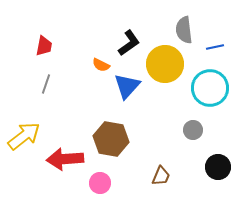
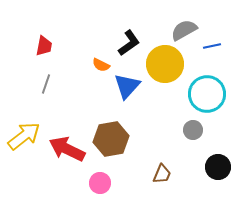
gray semicircle: rotated 68 degrees clockwise
blue line: moved 3 px left, 1 px up
cyan circle: moved 3 px left, 6 px down
brown hexagon: rotated 20 degrees counterclockwise
red arrow: moved 2 px right, 10 px up; rotated 30 degrees clockwise
brown trapezoid: moved 1 px right, 2 px up
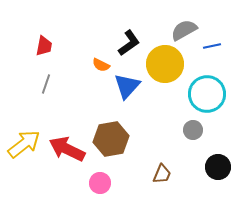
yellow arrow: moved 8 px down
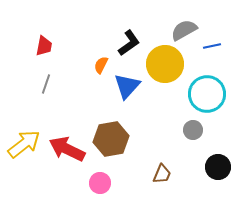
orange semicircle: rotated 90 degrees clockwise
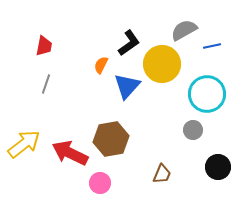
yellow circle: moved 3 px left
red arrow: moved 3 px right, 4 px down
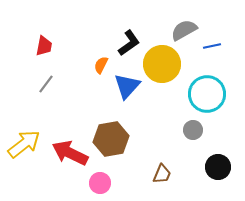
gray line: rotated 18 degrees clockwise
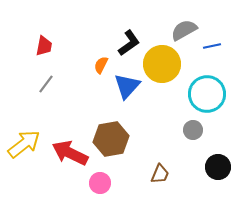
brown trapezoid: moved 2 px left
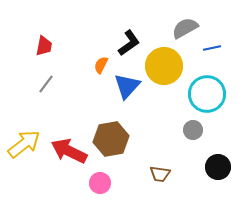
gray semicircle: moved 1 px right, 2 px up
blue line: moved 2 px down
yellow circle: moved 2 px right, 2 px down
red arrow: moved 1 px left, 2 px up
brown trapezoid: rotated 75 degrees clockwise
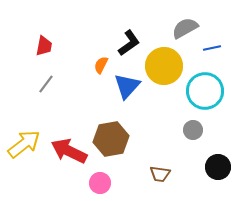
cyan circle: moved 2 px left, 3 px up
